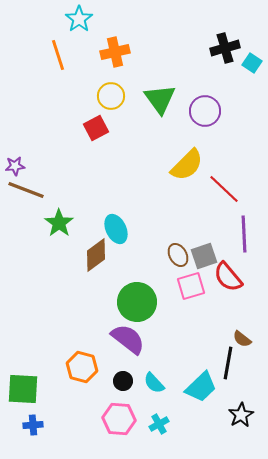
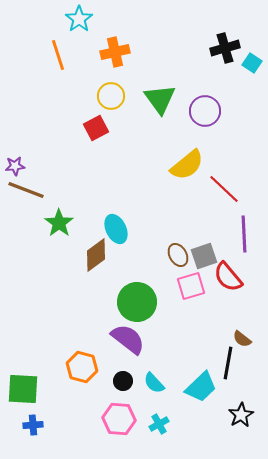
yellow semicircle: rotated 6 degrees clockwise
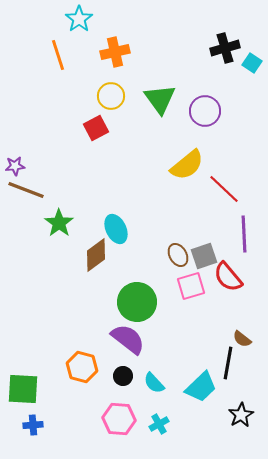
black circle: moved 5 px up
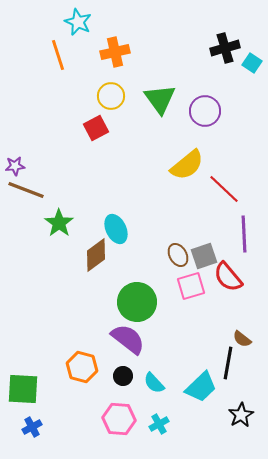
cyan star: moved 1 px left, 3 px down; rotated 12 degrees counterclockwise
blue cross: moved 1 px left, 2 px down; rotated 24 degrees counterclockwise
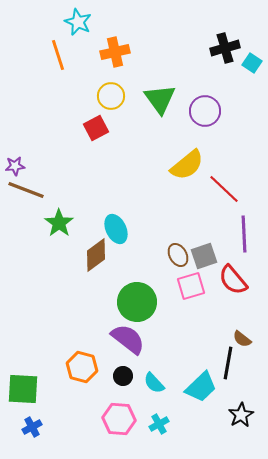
red semicircle: moved 5 px right, 3 px down
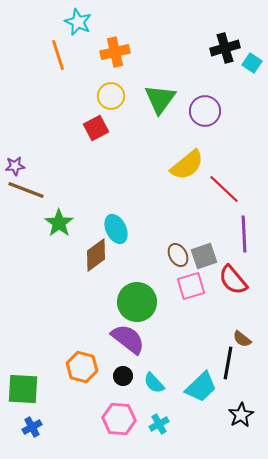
green triangle: rotated 12 degrees clockwise
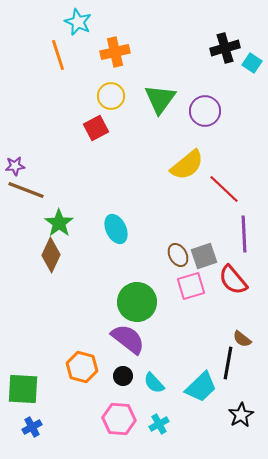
brown diamond: moved 45 px left; rotated 28 degrees counterclockwise
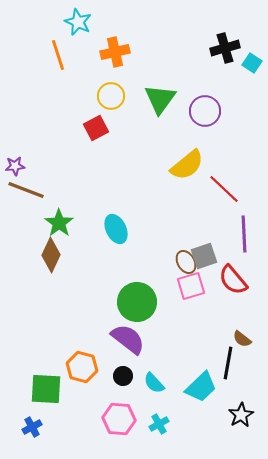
brown ellipse: moved 8 px right, 7 px down
green square: moved 23 px right
